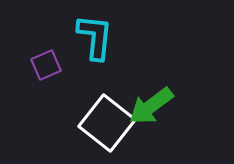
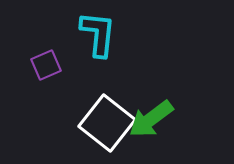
cyan L-shape: moved 3 px right, 3 px up
green arrow: moved 13 px down
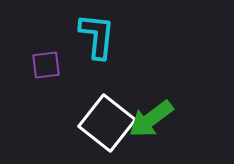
cyan L-shape: moved 1 px left, 2 px down
purple square: rotated 16 degrees clockwise
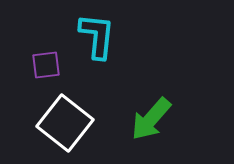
green arrow: rotated 12 degrees counterclockwise
white square: moved 42 px left
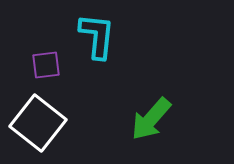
white square: moved 27 px left
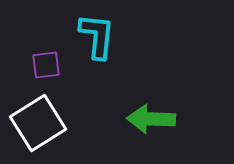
green arrow: rotated 51 degrees clockwise
white square: rotated 20 degrees clockwise
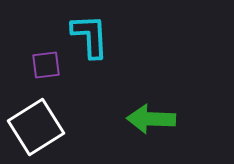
cyan L-shape: moved 7 px left; rotated 9 degrees counterclockwise
white square: moved 2 px left, 4 px down
